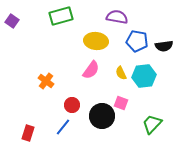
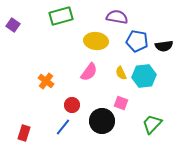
purple square: moved 1 px right, 4 px down
pink semicircle: moved 2 px left, 2 px down
black circle: moved 5 px down
red rectangle: moved 4 px left
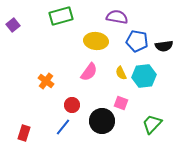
purple square: rotated 16 degrees clockwise
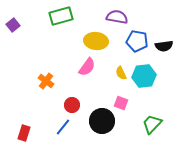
pink semicircle: moved 2 px left, 5 px up
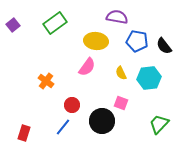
green rectangle: moved 6 px left, 7 px down; rotated 20 degrees counterclockwise
black semicircle: rotated 60 degrees clockwise
cyan hexagon: moved 5 px right, 2 px down
green trapezoid: moved 7 px right
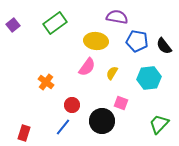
yellow semicircle: moved 9 px left; rotated 56 degrees clockwise
orange cross: moved 1 px down
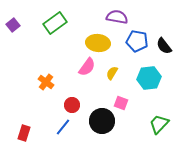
yellow ellipse: moved 2 px right, 2 px down
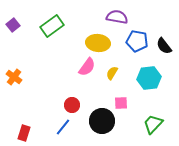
green rectangle: moved 3 px left, 3 px down
orange cross: moved 32 px left, 5 px up
pink square: rotated 24 degrees counterclockwise
green trapezoid: moved 6 px left
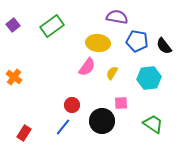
green trapezoid: rotated 80 degrees clockwise
red rectangle: rotated 14 degrees clockwise
